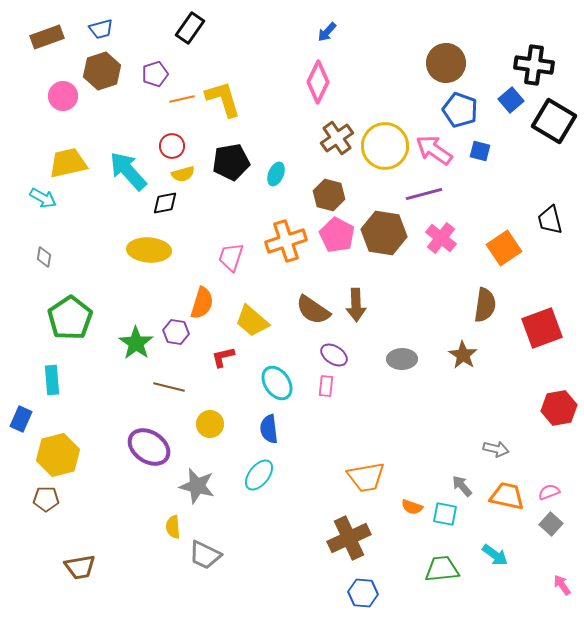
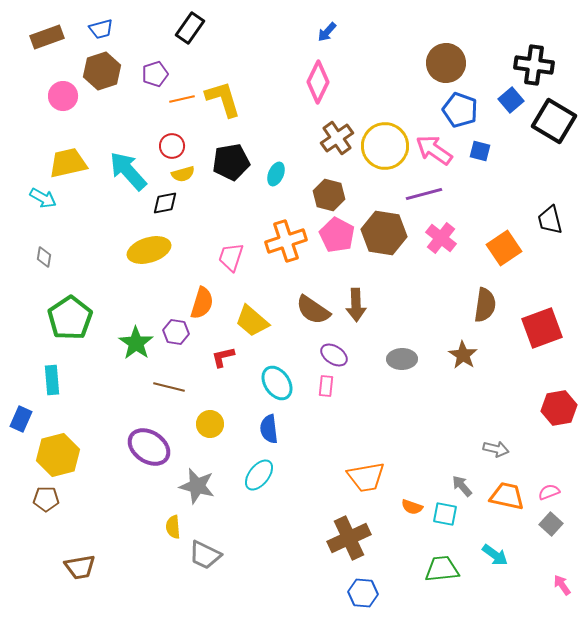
yellow ellipse at (149, 250): rotated 21 degrees counterclockwise
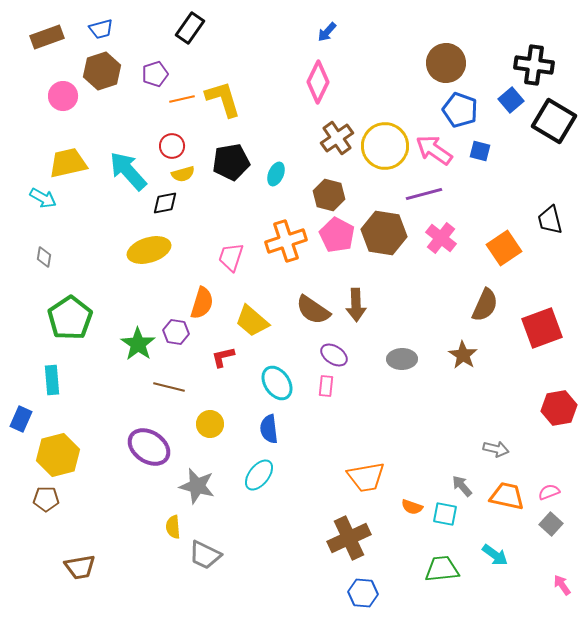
brown semicircle at (485, 305): rotated 16 degrees clockwise
green star at (136, 343): moved 2 px right, 1 px down
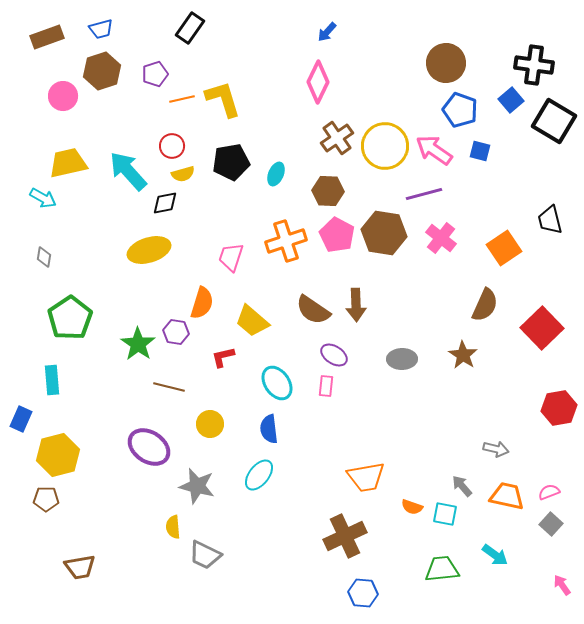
brown hexagon at (329, 195): moved 1 px left, 4 px up; rotated 12 degrees counterclockwise
red square at (542, 328): rotated 24 degrees counterclockwise
brown cross at (349, 538): moved 4 px left, 2 px up
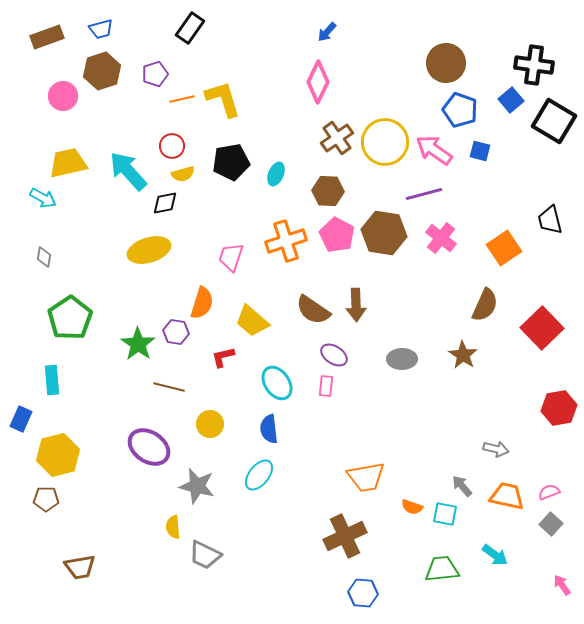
yellow circle at (385, 146): moved 4 px up
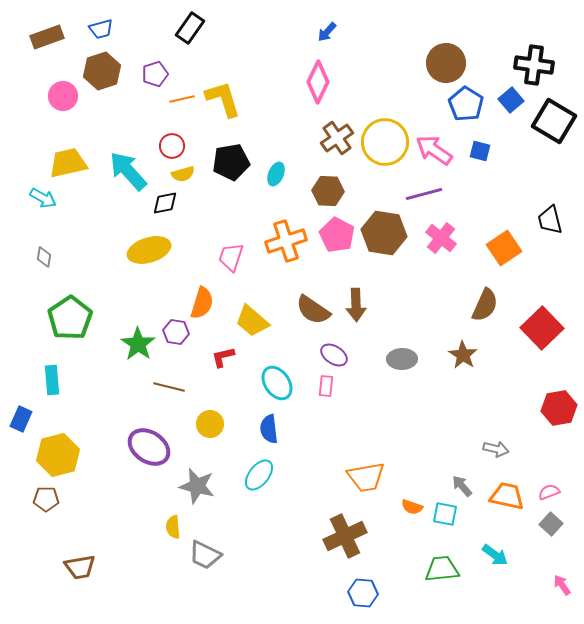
blue pentagon at (460, 110): moved 6 px right, 6 px up; rotated 12 degrees clockwise
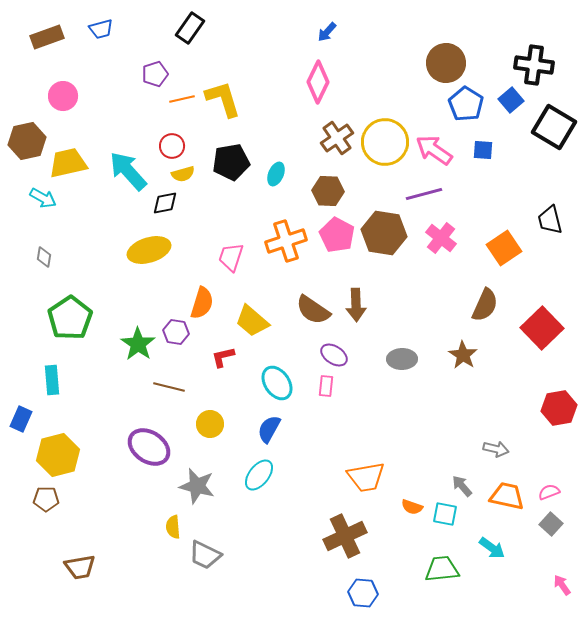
brown hexagon at (102, 71): moved 75 px left, 70 px down; rotated 6 degrees clockwise
black square at (554, 121): moved 6 px down
blue square at (480, 151): moved 3 px right, 1 px up; rotated 10 degrees counterclockwise
blue semicircle at (269, 429): rotated 36 degrees clockwise
cyan arrow at (495, 555): moved 3 px left, 7 px up
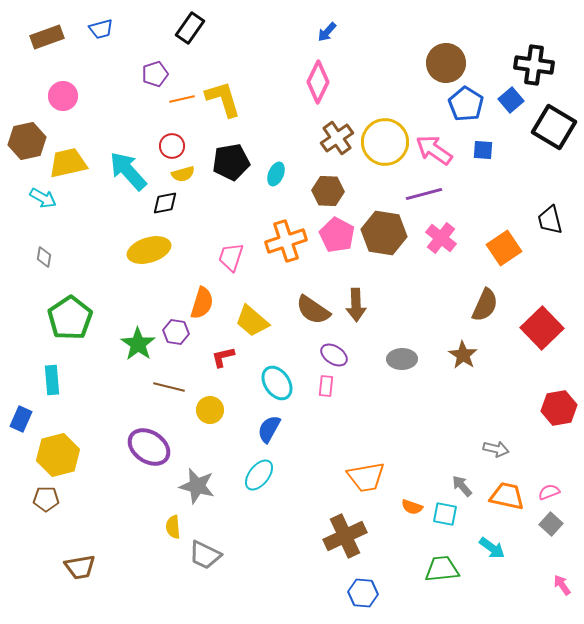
yellow circle at (210, 424): moved 14 px up
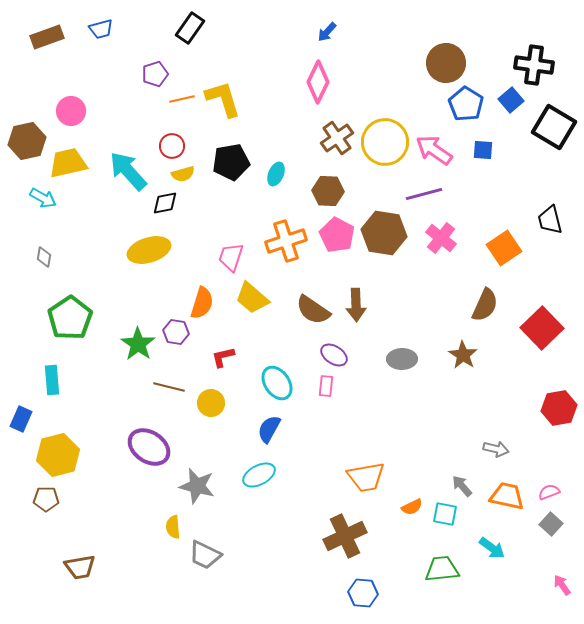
pink circle at (63, 96): moved 8 px right, 15 px down
yellow trapezoid at (252, 321): moved 23 px up
yellow circle at (210, 410): moved 1 px right, 7 px up
cyan ellipse at (259, 475): rotated 24 degrees clockwise
orange semicircle at (412, 507): rotated 45 degrees counterclockwise
